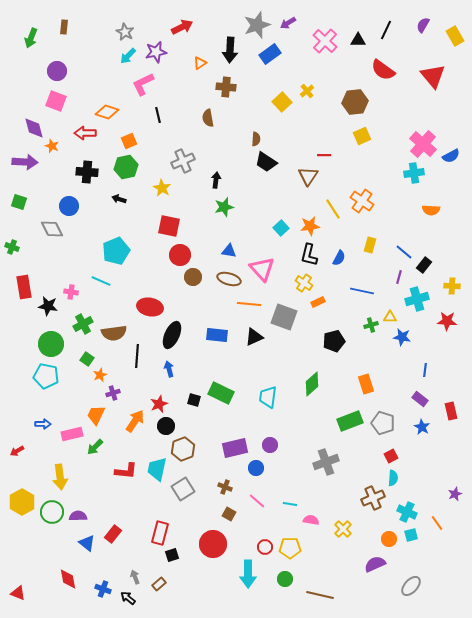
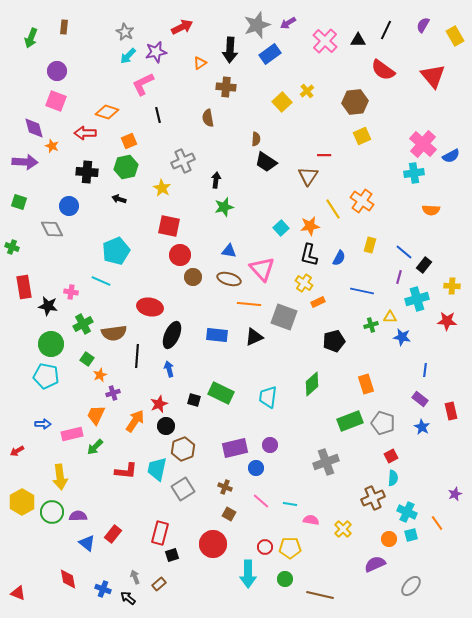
pink line at (257, 501): moved 4 px right
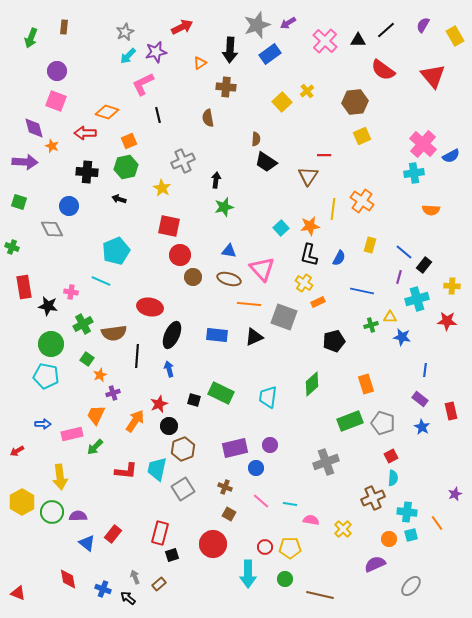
black line at (386, 30): rotated 24 degrees clockwise
gray star at (125, 32): rotated 18 degrees clockwise
yellow line at (333, 209): rotated 40 degrees clockwise
black circle at (166, 426): moved 3 px right
cyan cross at (407, 512): rotated 18 degrees counterclockwise
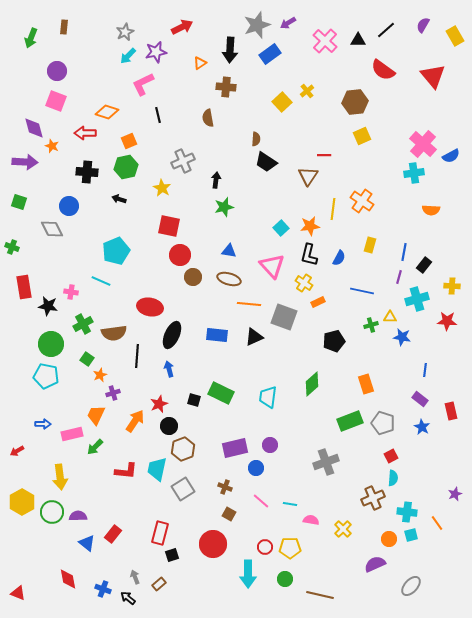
blue line at (404, 252): rotated 60 degrees clockwise
pink triangle at (262, 269): moved 10 px right, 3 px up
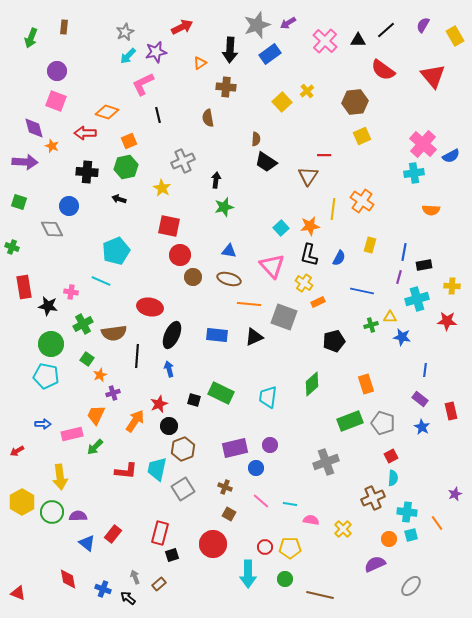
black rectangle at (424, 265): rotated 42 degrees clockwise
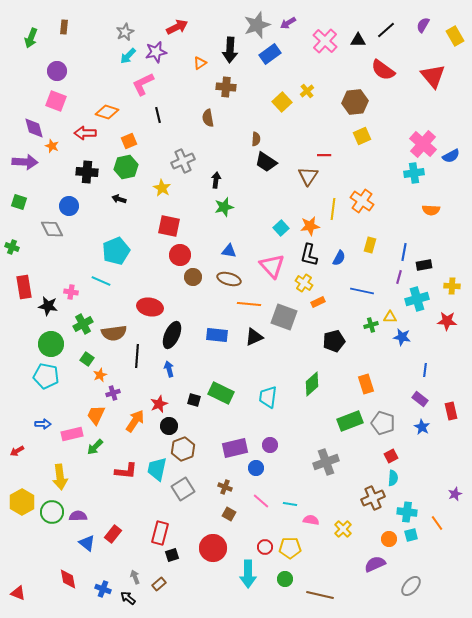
red arrow at (182, 27): moved 5 px left
red circle at (213, 544): moved 4 px down
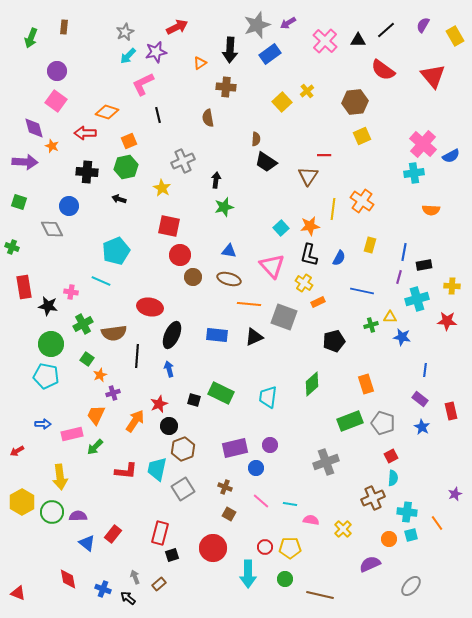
pink square at (56, 101): rotated 15 degrees clockwise
purple semicircle at (375, 564): moved 5 px left
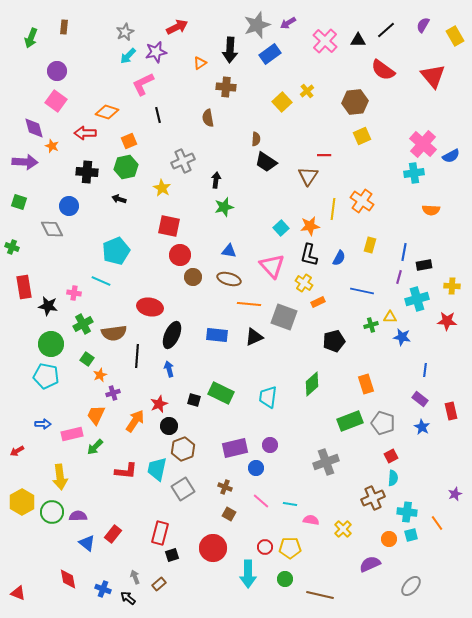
pink cross at (71, 292): moved 3 px right, 1 px down
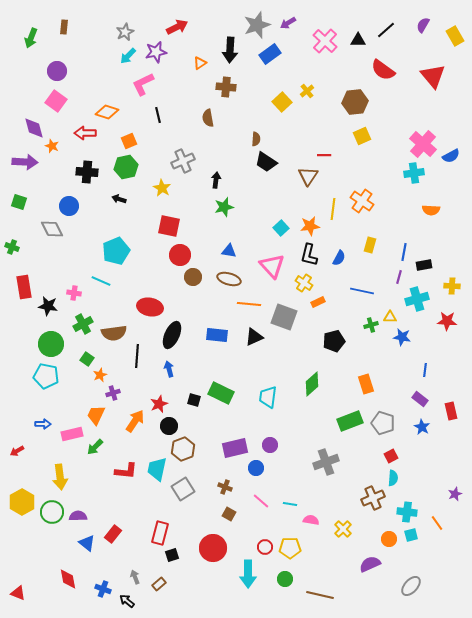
black arrow at (128, 598): moved 1 px left, 3 px down
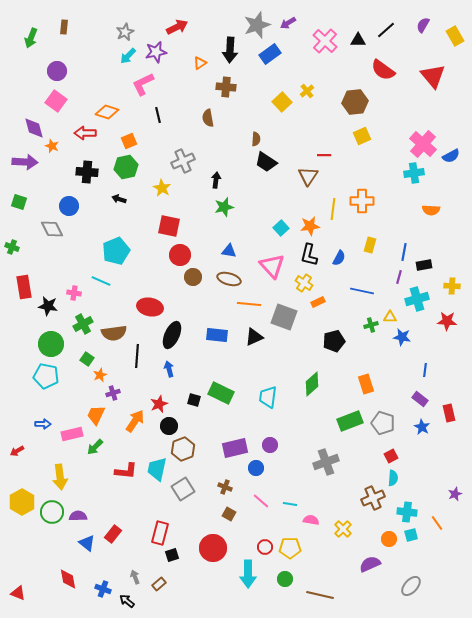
orange cross at (362, 201): rotated 35 degrees counterclockwise
red rectangle at (451, 411): moved 2 px left, 2 px down
